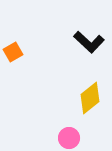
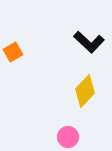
yellow diamond: moved 5 px left, 7 px up; rotated 8 degrees counterclockwise
pink circle: moved 1 px left, 1 px up
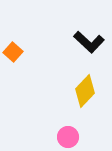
orange square: rotated 18 degrees counterclockwise
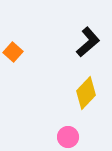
black L-shape: moved 1 px left; rotated 84 degrees counterclockwise
yellow diamond: moved 1 px right, 2 px down
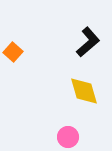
yellow diamond: moved 2 px left, 2 px up; rotated 60 degrees counterclockwise
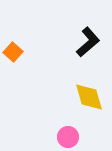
yellow diamond: moved 5 px right, 6 px down
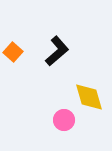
black L-shape: moved 31 px left, 9 px down
pink circle: moved 4 px left, 17 px up
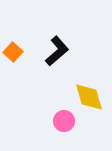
pink circle: moved 1 px down
